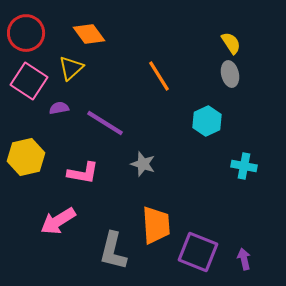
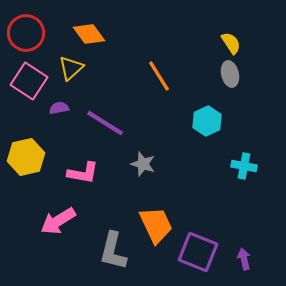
orange trapezoid: rotated 21 degrees counterclockwise
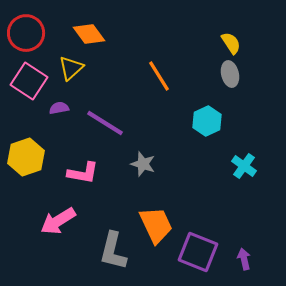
yellow hexagon: rotated 6 degrees counterclockwise
cyan cross: rotated 25 degrees clockwise
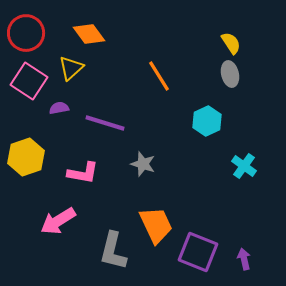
purple line: rotated 15 degrees counterclockwise
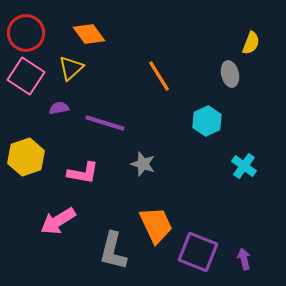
yellow semicircle: moved 20 px right; rotated 55 degrees clockwise
pink square: moved 3 px left, 5 px up
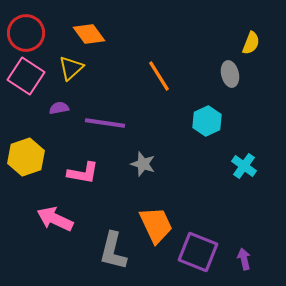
purple line: rotated 9 degrees counterclockwise
pink arrow: moved 3 px left, 2 px up; rotated 57 degrees clockwise
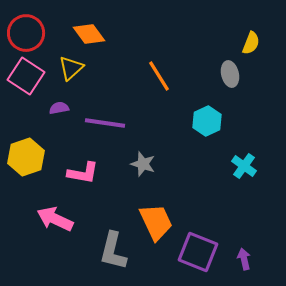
orange trapezoid: moved 3 px up
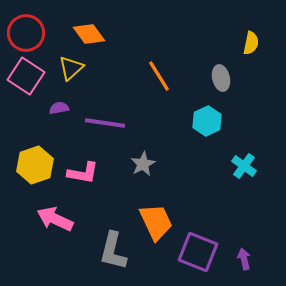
yellow semicircle: rotated 10 degrees counterclockwise
gray ellipse: moved 9 px left, 4 px down
yellow hexagon: moved 9 px right, 8 px down
gray star: rotated 25 degrees clockwise
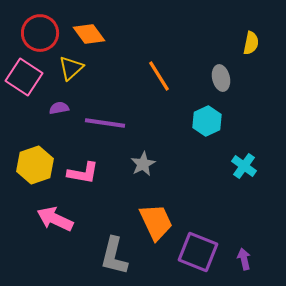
red circle: moved 14 px right
pink square: moved 2 px left, 1 px down
gray L-shape: moved 1 px right, 5 px down
